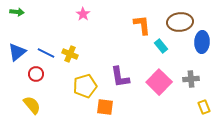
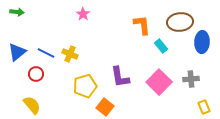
orange square: rotated 30 degrees clockwise
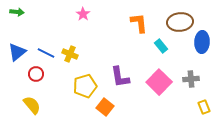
orange L-shape: moved 3 px left, 2 px up
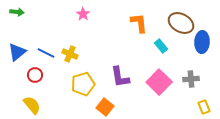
brown ellipse: moved 1 px right, 1 px down; rotated 35 degrees clockwise
red circle: moved 1 px left, 1 px down
yellow pentagon: moved 2 px left, 2 px up
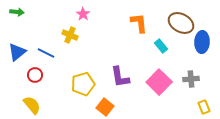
yellow cross: moved 19 px up
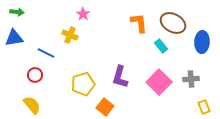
brown ellipse: moved 8 px left
blue triangle: moved 3 px left, 14 px up; rotated 30 degrees clockwise
purple L-shape: rotated 25 degrees clockwise
